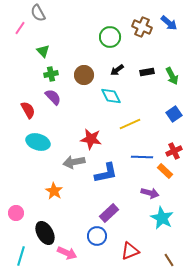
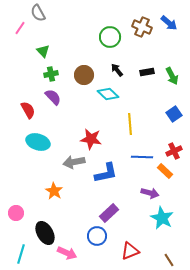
black arrow: rotated 88 degrees clockwise
cyan diamond: moved 3 px left, 2 px up; rotated 20 degrees counterclockwise
yellow line: rotated 70 degrees counterclockwise
cyan line: moved 2 px up
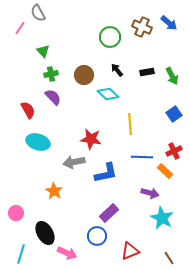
brown line: moved 2 px up
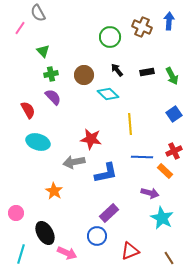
blue arrow: moved 2 px up; rotated 126 degrees counterclockwise
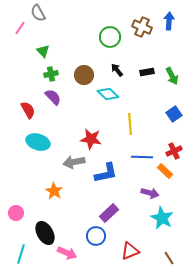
blue circle: moved 1 px left
